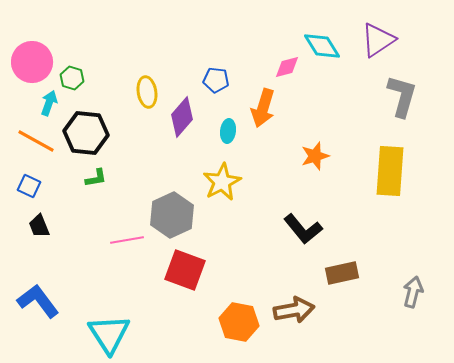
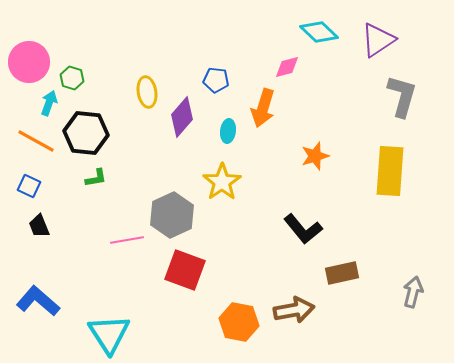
cyan diamond: moved 3 px left, 14 px up; rotated 15 degrees counterclockwise
pink circle: moved 3 px left
yellow star: rotated 6 degrees counterclockwise
blue L-shape: rotated 12 degrees counterclockwise
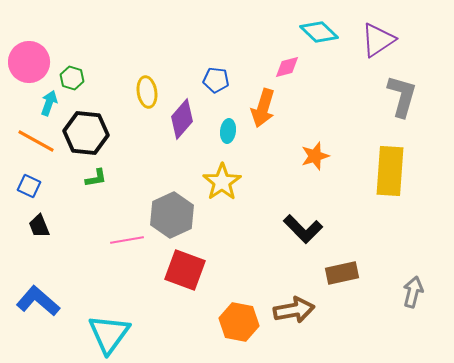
purple diamond: moved 2 px down
black L-shape: rotated 6 degrees counterclockwise
cyan triangle: rotated 9 degrees clockwise
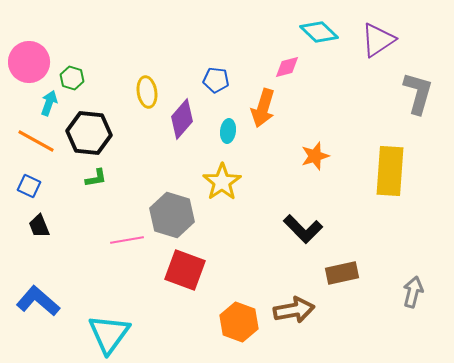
gray L-shape: moved 16 px right, 3 px up
black hexagon: moved 3 px right
gray hexagon: rotated 18 degrees counterclockwise
orange hexagon: rotated 9 degrees clockwise
